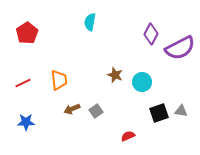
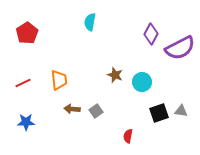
brown arrow: rotated 28 degrees clockwise
red semicircle: rotated 56 degrees counterclockwise
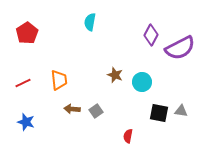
purple diamond: moved 1 px down
black square: rotated 30 degrees clockwise
blue star: rotated 18 degrees clockwise
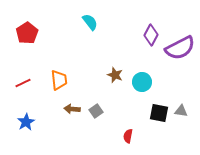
cyan semicircle: rotated 132 degrees clockwise
blue star: rotated 24 degrees clockwise
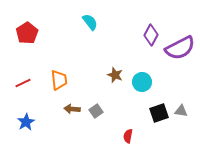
black square: rotated 30 degrees counterclockwise
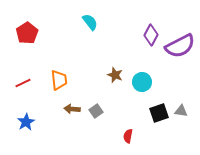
purple semicircle: moved 2 px up
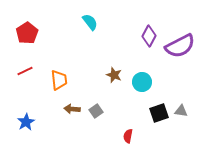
purple diamond: moved 2 px left, 1 px down
brown star: moved 1 px left
red line: moved 2 px right, 12 px up
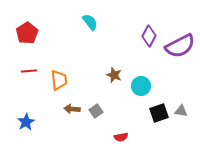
red line: moved 4 px right; rotated 21 degrees clockwise
cyan circle: moved 1 px left, 4 px down
red semicircle: moved 7 px left, 1 px down; rotated 112 degrees counterclockwise
